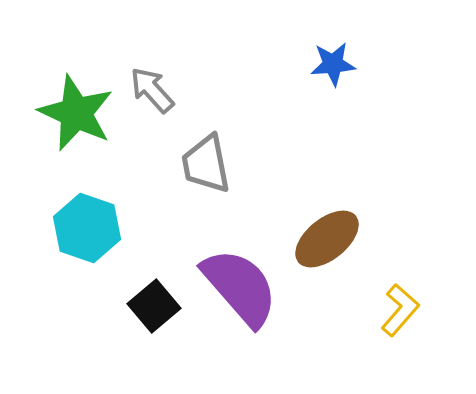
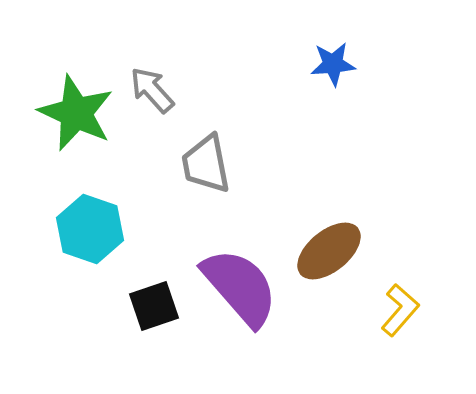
cyan hexagon: moved 3 px right, 1 px down
brown ellipse: moved 2 px right, 12 px down
black square: rotated 21 degrees clockwise
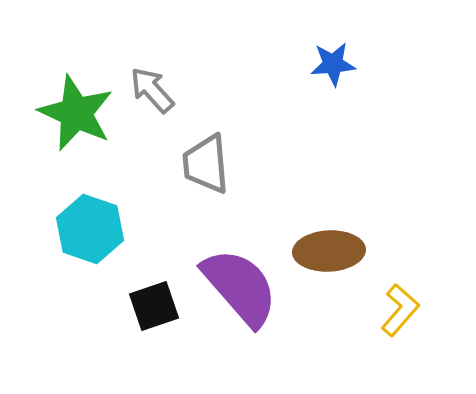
gray trapezoid: rotated 6 degrees clockwise
brown ellipse: rotated 36 degrees clockwise
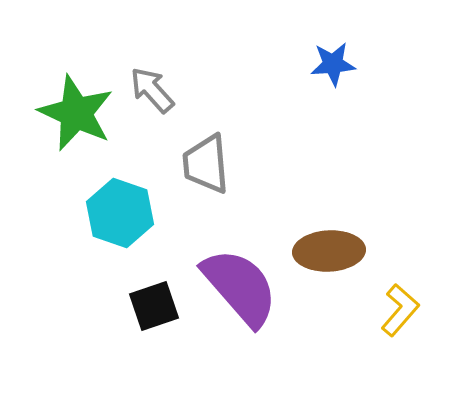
cyan hexagon: moved 30 px right, 16 px up
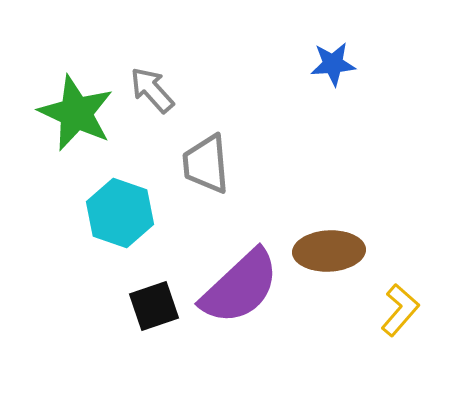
purple semicircle: rotated 88 degrees clockwise
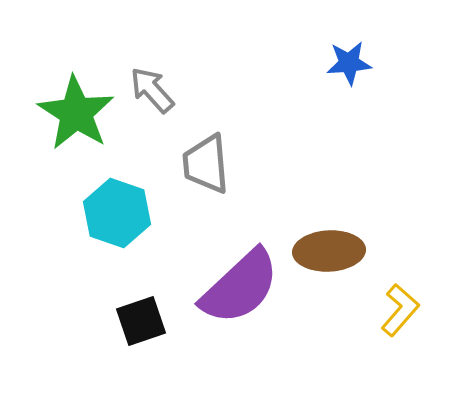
blue star: moved 16 px right, 1 px up
green star: rotated 8 degrees clockwise
cyan hexagon: moved 3 px left
black square: moved 13 px left, 15 px down
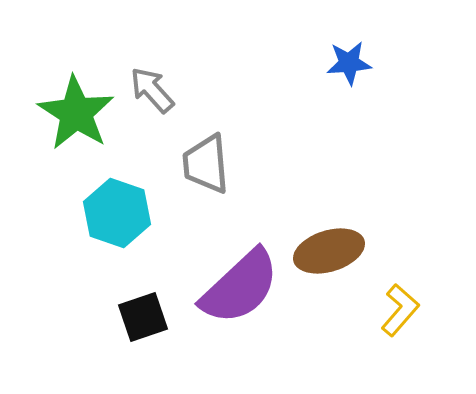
brown ellipse: rotated 14 degrees counterclockwise
black square: moved 2 px right, 4 px up
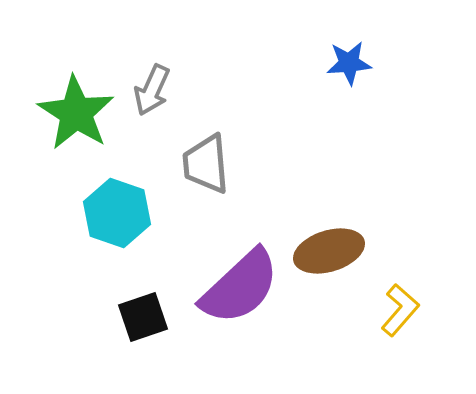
gray arrow: rotated 114 degrees counterclockwise
